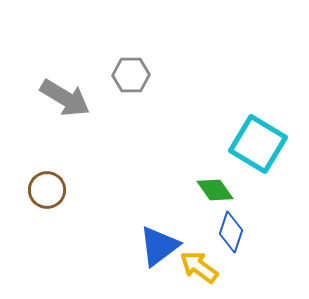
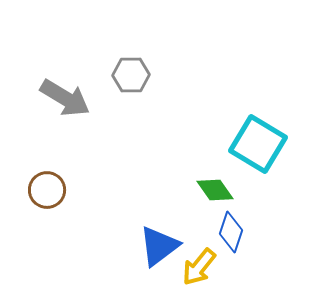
yellow arrow: rotated 87 degrees counterclockwise
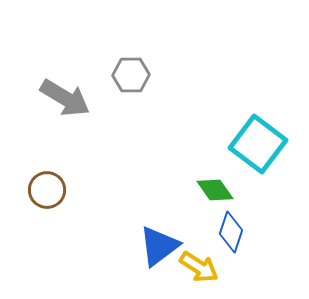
cyan square: rotated 6 degrees clockwise
yellow arrow: rotated 96 degrees counterclockwise
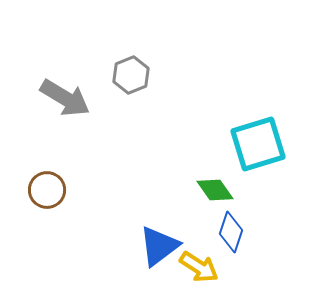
gray hexagon: rotated 21 degrees counterclockwise
cyan square: rotated 36 degrees clockwise
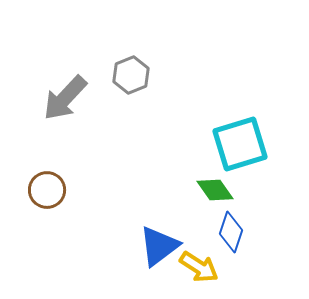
gray arrow: rotated 102 degrees clockwise
cyan square: moved 18 px left
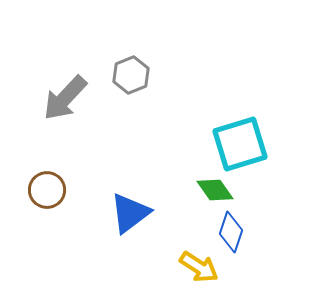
blue triangle: moved 29 px left, 33 px up
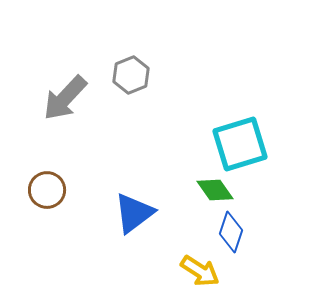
blue triangle: moved 4 px right
yellow arrow: moved 1 px right, 4 px down
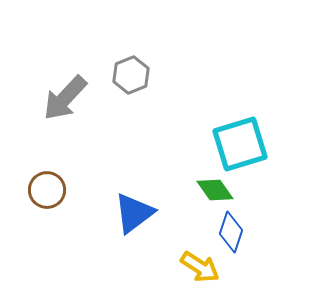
yellow arrow: moved 4 px up
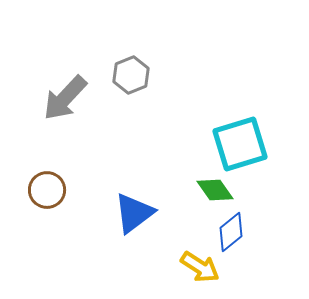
blue diamond: rotated 33 degrees clockwise
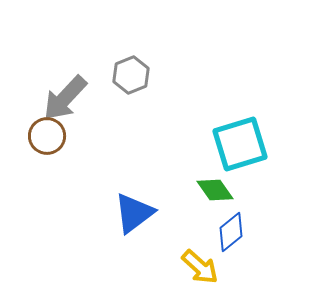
brown circle: moved 54 px up
yellow arrow: rotated 9 degrees clockwise
